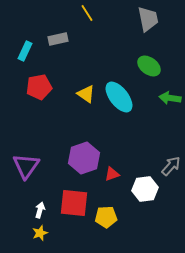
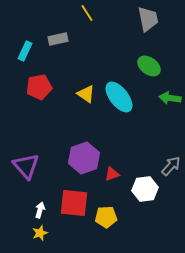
purple triangle: rotated 16 degrees counterclockwise
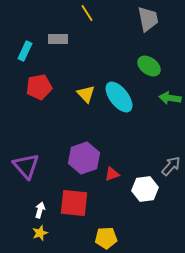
gray rectangle: rotated 12 degrees clockwise
yellow triangle: rotated 12 degrees clockwise
yellow pentagon: moved 21 px down
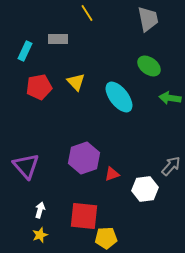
yellow triangle: moved 10 px left, 12 px up
red square: moved 10 px right, 13 px down
yellow star: moved 2 px down
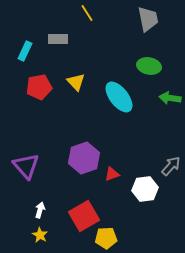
green ellipse: rotated 25 degrees counterclockwise
red square: rotated 36 degrees counterclockwise
yellow star: rotated 21 degrees counterclockwise
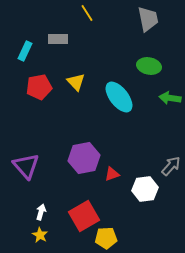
purple hexagon: rotated 8 degrees clockwise
white arrow: moved 1 px right, 2 px down
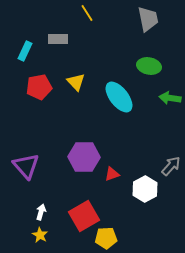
purple hexagon: moved 1 px up; rotated 12 degrees clockwise
white hexagon: rotated 20 degrees counterclockwise
